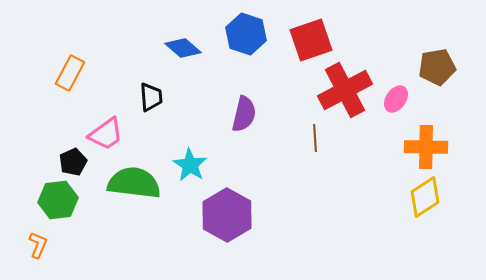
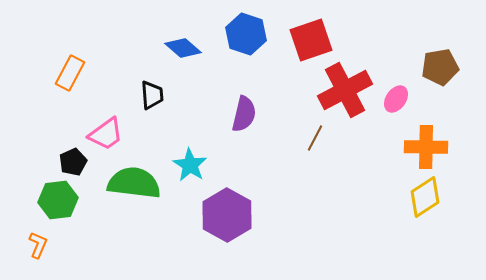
brown pentagon: moved 3 px right
black trapezoid: moved 1 px right, 2 px up
brown line: rotated 32 degrees clockwise
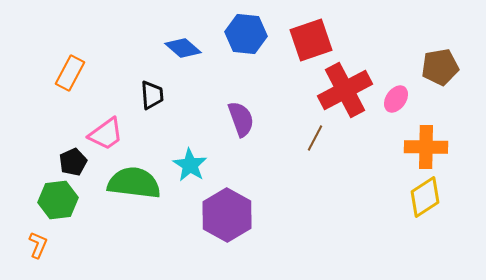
blue hexagon: rotated 12 degrees counterclockwise
purple semicircle: moved 3 px left, 5 px down; rotated 33 degrees counterclockwise
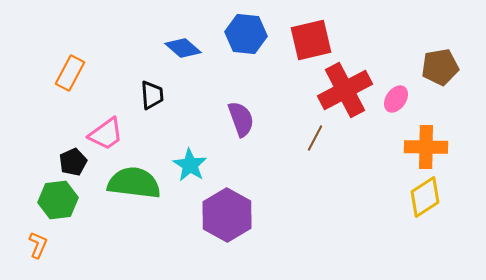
red square: rotated 6 degrees clockwise
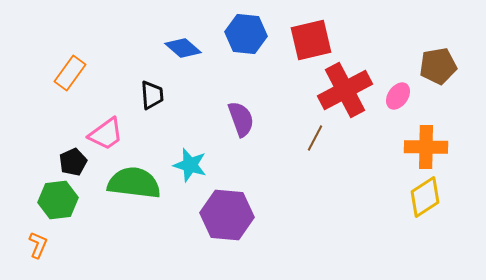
brown pentagon: moved 2 px left, 1 px up
orange rectangle: rotated 8 degrees clockwise
pink ellipse: moved 2 px right, 3 px up
cyan star: rotated 16 degrees counterclockwise
purple hexagon: rotated 24 degrees counterclockwise
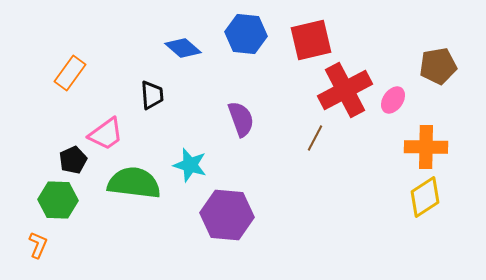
pink ellipse: moved 5 px left, 4 px down
black pentagon: moved 2 px up
green hexagon: rotated 9 degrees clockwise
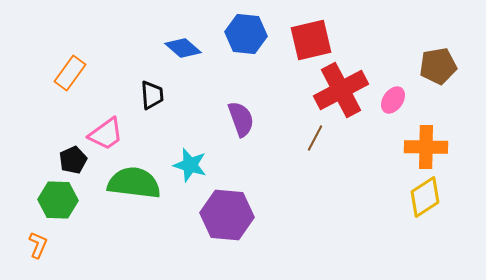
red cross: moved 4 px left
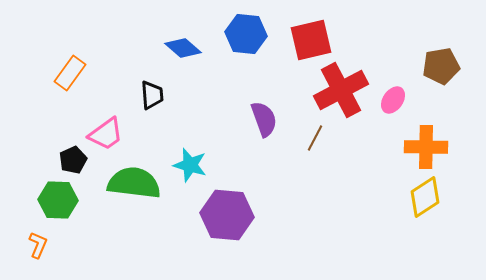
brown pentagon: moved 3 px right
purple semicircle: moved 23 px right
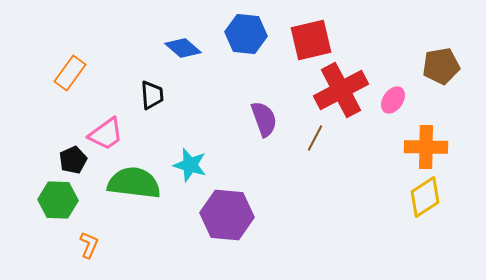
orange L-shape: moved 51 px right
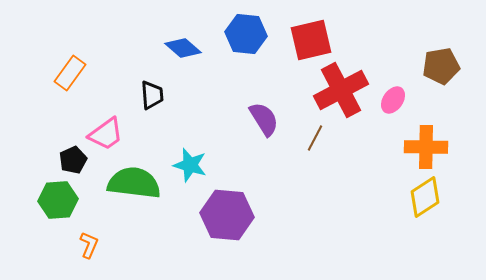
purple semicircle: rotated 12 degrees counterclockwise
green hexagon: rotated 6 degrees counterclockwise
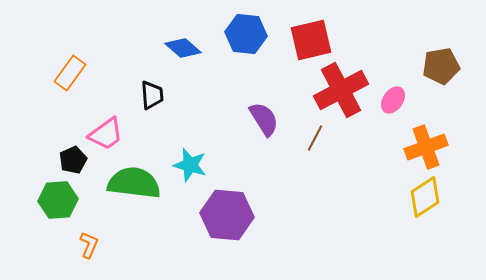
orange cross: rotated 21 degrees counterclockwise
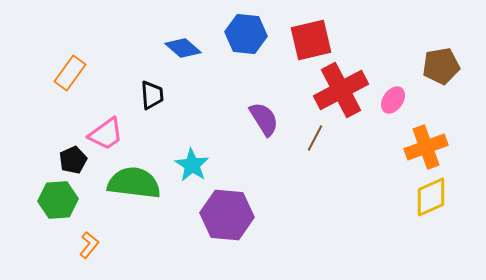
cyan star: moved 2 px right; rotated 16 degrees clockwise
yellow diamond: moved 6 px right; rotated 9 degrees clockwise
orange L-shape: rotated 16 degrees clockwise
